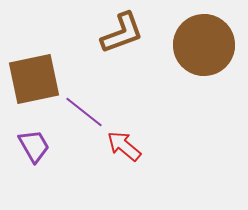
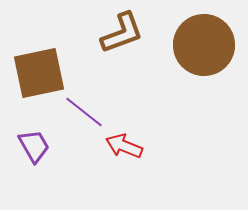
brown square: moved 5 px right, 6 px up
red arrow: rotated 18 degrees counterclockwise
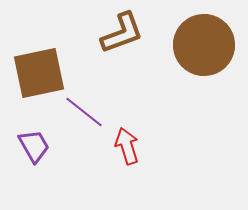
red arrow: moved 3 px right; rotated 51 degrees clockwise
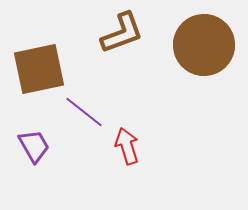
brown square: moved 4 px up
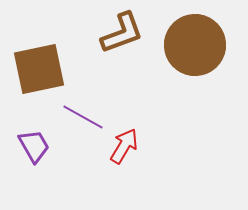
brown circle: moved 9 px left
purple line: moved 1 px left, 5 px down; rotated 9 degrees counterclockwise
red arrow: moved 3 px left; rotated 48 degrees clockwise
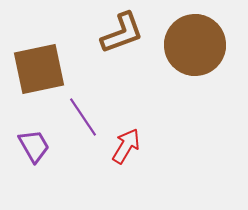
purple line: rotated 27 degrees clockwise
red arrow: moved 2 px right
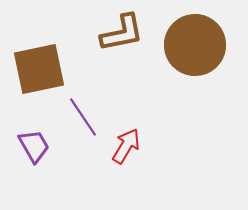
brown L-shape: rotated 9 degrees clockwise
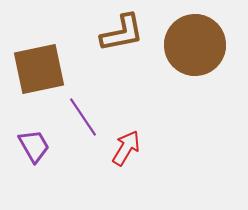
red arrow: moved 2 px down
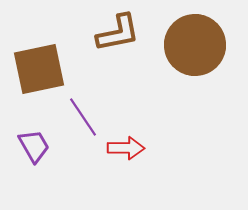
brown L-shape: moved 4 px left
red arrow: rotated 60 degrees clockwise
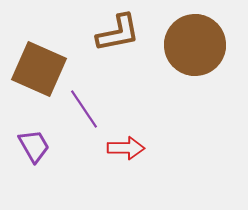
brown square: rotated 36 degrees clockwise
purple line: moved 1 px right, 8 px up
